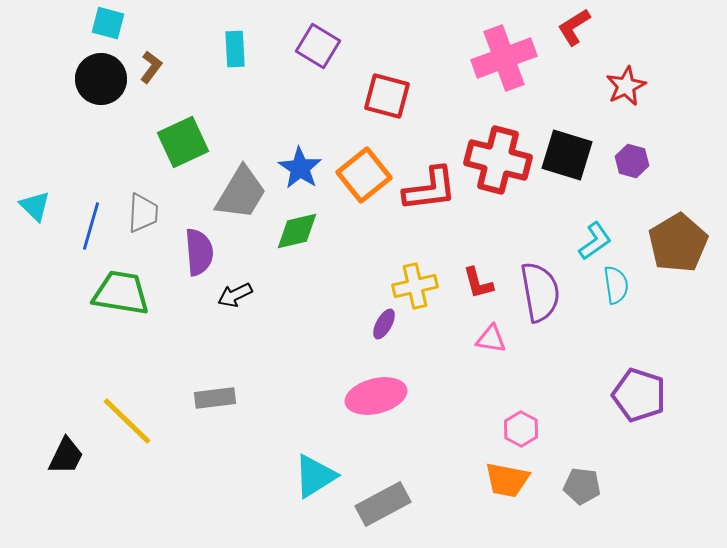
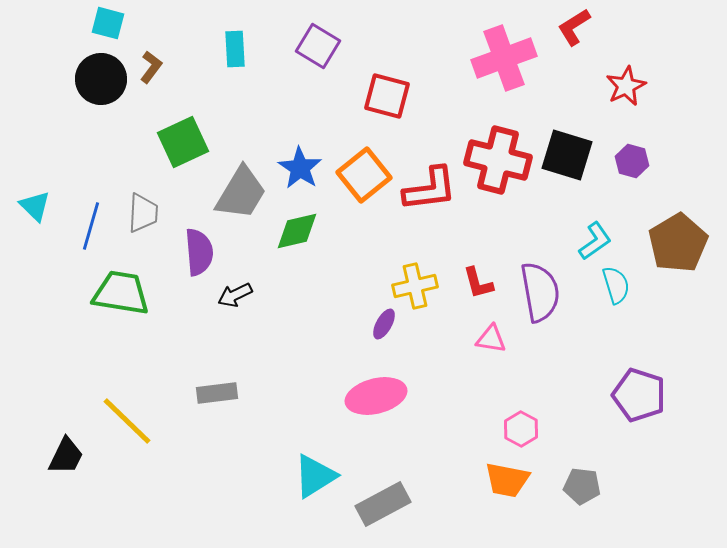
cyan semicircle at (616, 285): rotated 9 degrees counterclockwise
gray rectangle at (215, 398): moved 2 px right, 5 px up
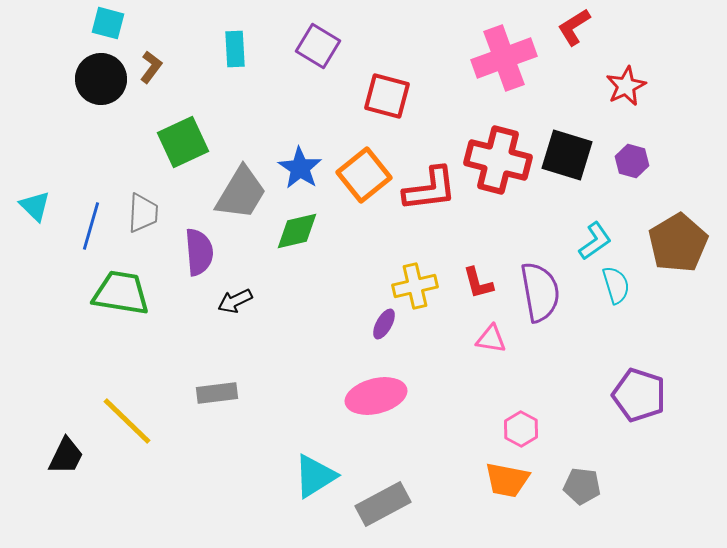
black arrow at (235, 295): moved 6 px down
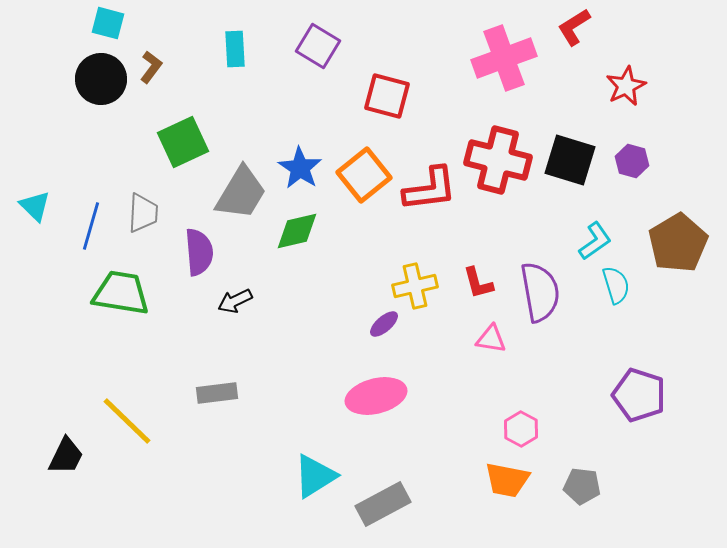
black square at (567, 155): moved 3 px right, 5 px down
purple ellipse at (384, 324): rotated 20 degrees clockwise
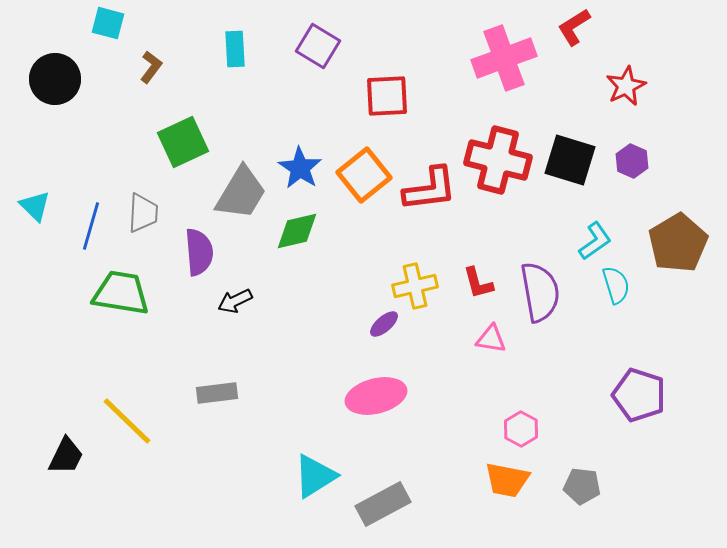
black circle at (101, 79): moved 46 px left
red square at (387, 96): rotated 18 degrees counterclockwise
purple hexagon at (632, 161): rotated 8 degrees clockwise
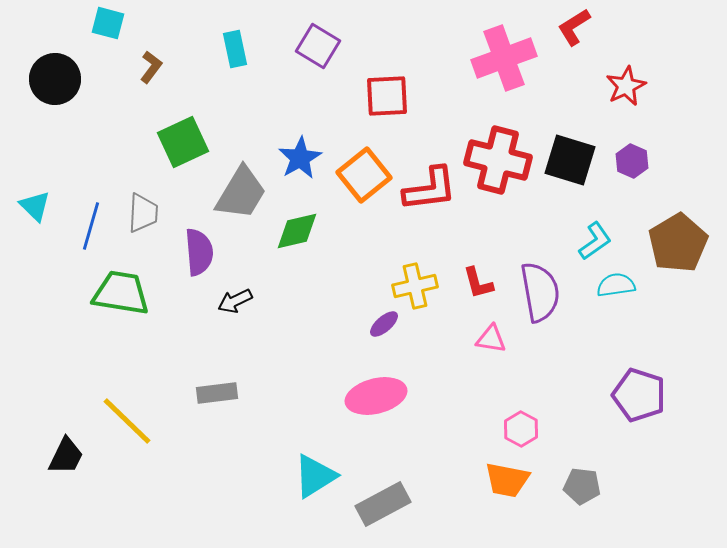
cyan rectangle at (235, 49): rotated 9 degrees counterclockwise
blue star at (300, 168): moved 10 px up; rotated 9 degrees clockwise
cyan semicircle at (616, 285): rotated 81 degrees counterclockwise
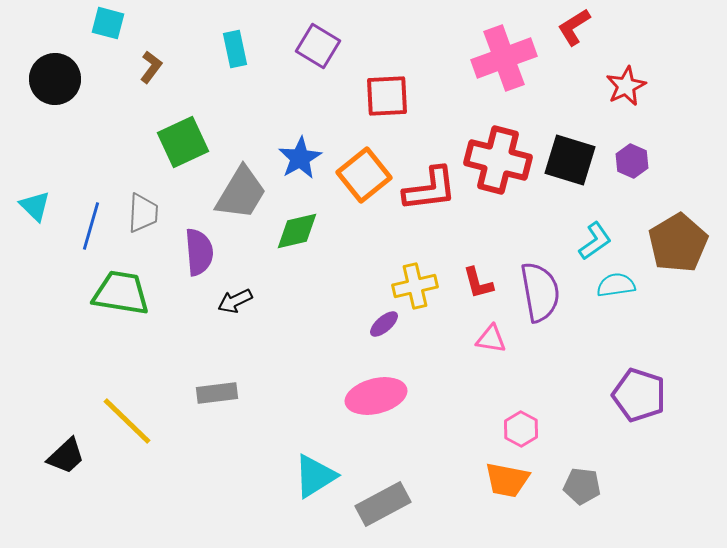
black trapezoid at (66, 456): rotated 21 degrees clockwise
